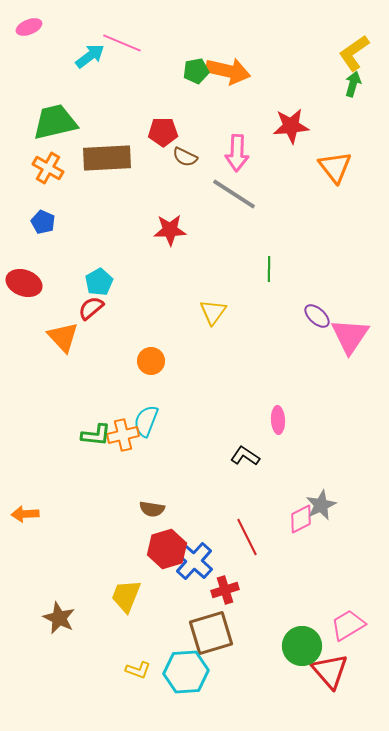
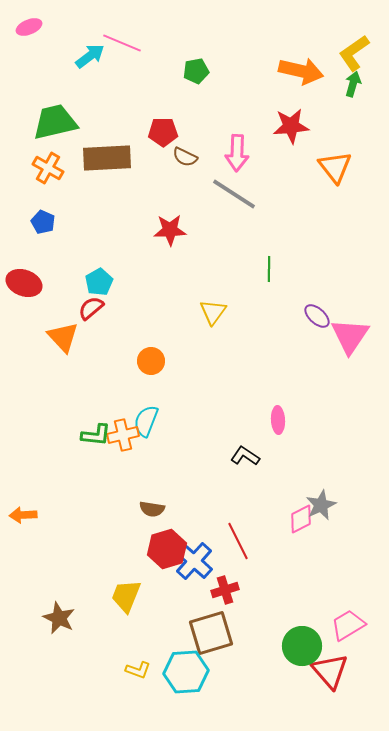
orange arrow at (228, 71): moved 73 px right
orange arrow at (25, 514): moved 2 px left, 1 px down
red line at (247, 537): moved 9 px left, 4 px down
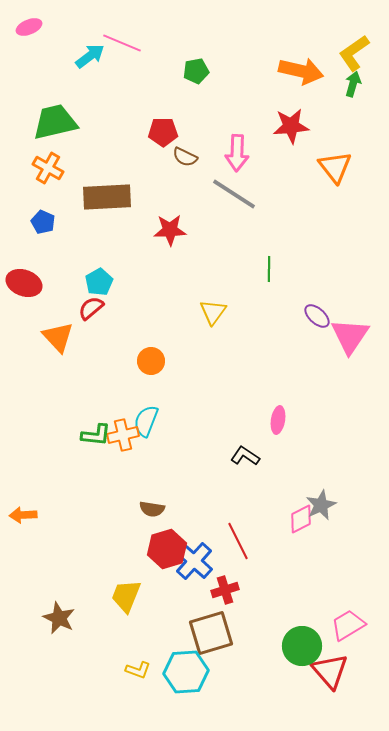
brown rectangle at (107, 158): moved 39 px down
orange triangle at (63, 337): moved 5 px left
pink ellipse at (278, 420): rotated 12 degrees clockwise
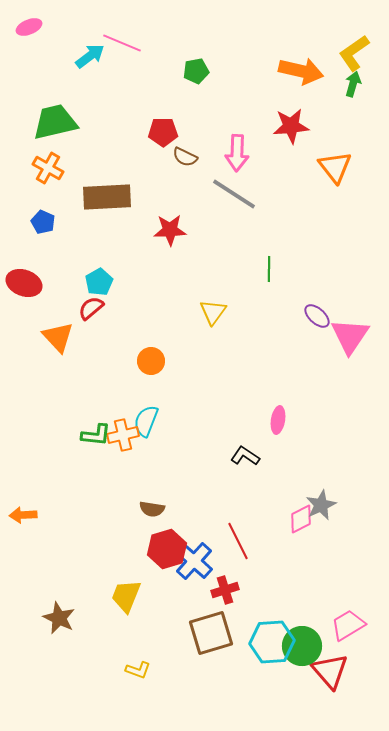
cyan hexagon at (186, 672): moved 86 px right, 30 px up
